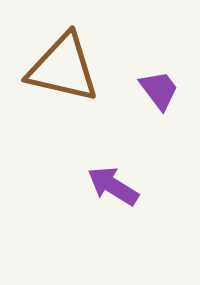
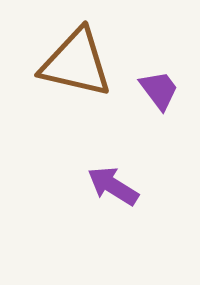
brown triangle: moved 13 px right, 5 px up
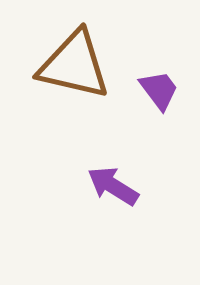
brown triangle: moved 2 px left, 2 px down
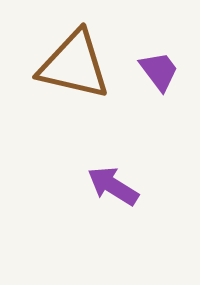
purple trapezoid: moved 19 px up
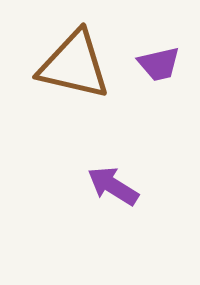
purple trapezoid: moved 7 px up; rotated 114 degrees clockwise
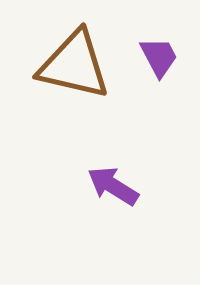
purple trapezoid: moved 7 px up; rotated 105 degrees counterclockwise
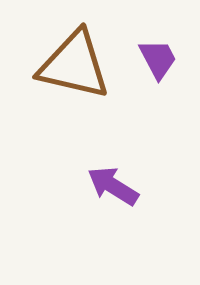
purple trapezoid: moved 1 px left, 2 px down
